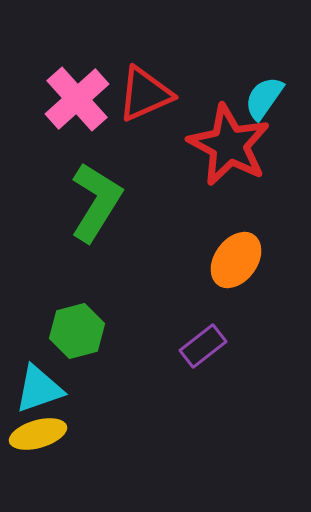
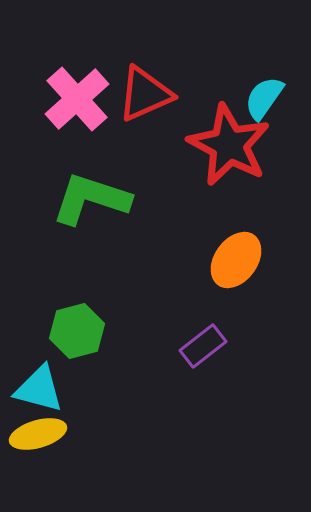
green L-shape: moved 5 px left, 3 px up; rotated 104 degrees counterclockwise
cyan triangle: rotated 34 degrees clockwise
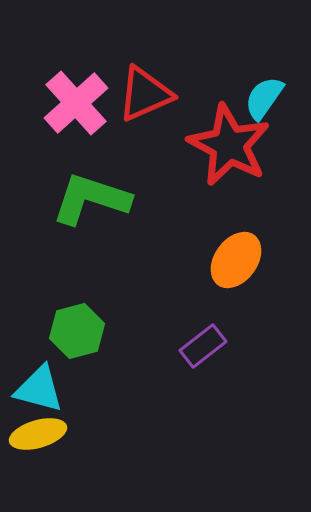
pink cross: moved 1 px left, 4 px down
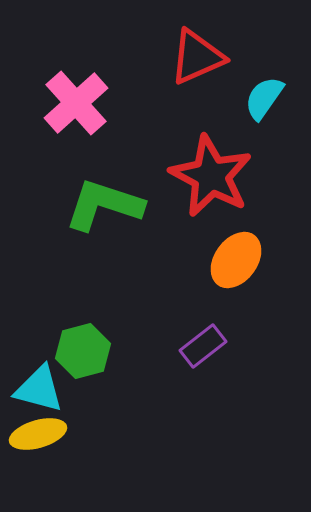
red triangle: moved 52 px right, 37 px up
red star: moved 18 px left, 31 px down
green L-shape: moved 13 px right, 6 px down
green hexagon: moved 6 px right, 20 px down
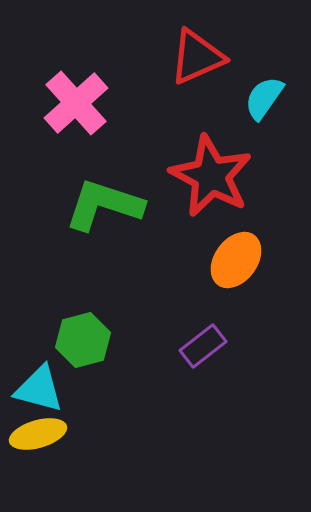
green hexagon: moved 11 px up
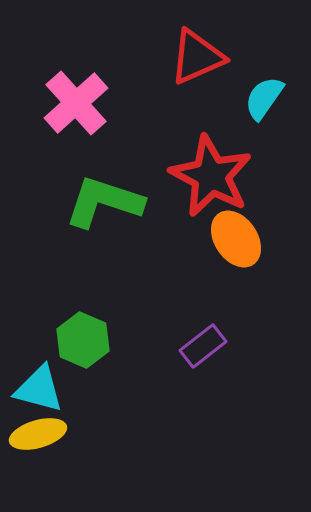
green L-shape: moved 3 px up
orange ellipse: moved 21 px up; rotated 70 degrees counterclockwise
green hexagon: rotated 22 degrees counterclockwise
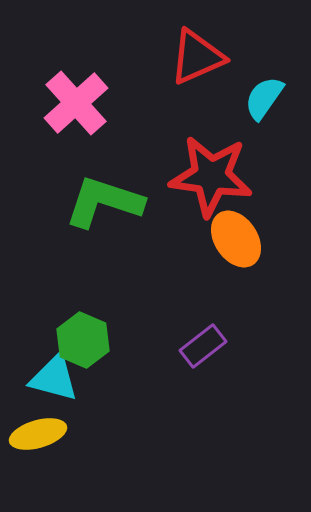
red star: rotated 20 degrees counterclockwise
cyan triangle: moved 15 px right, 11 px up
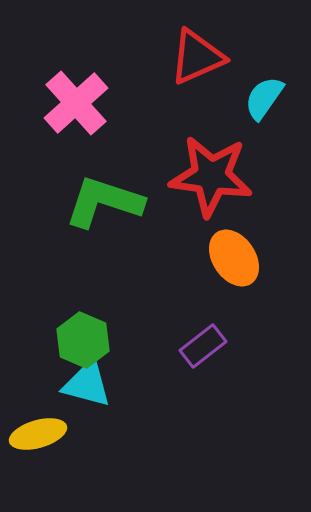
orange ellipse: moved 2 px left, 19 px down
cyan triangle: moved 33 px right, 6 px down
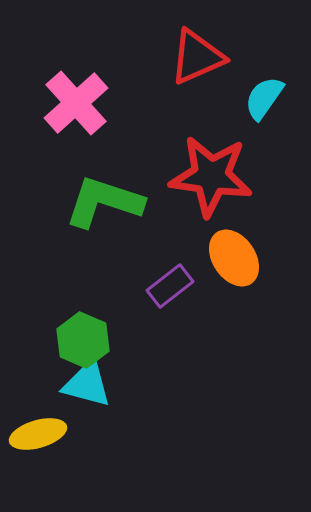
purple rectangle: moved 33 px left, 60 px up
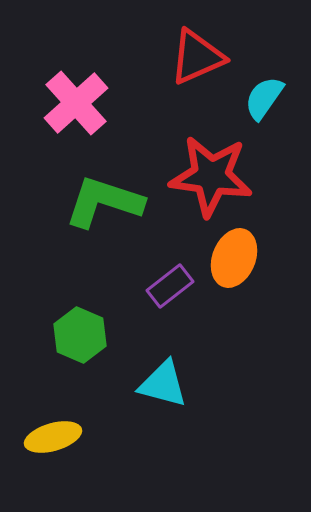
orange ellipse: rotated 56 degrees clockwise
green hexagon: moved 3 px left, 5 px up
cyan triangle: moved 76 px right
yellow ellipse: moved 15 px right, 3 px down
